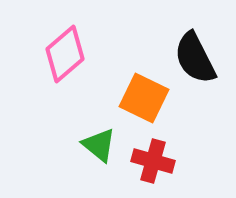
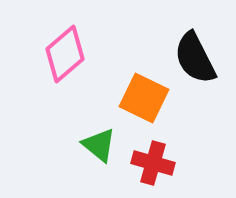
red cross: moved 2 px down
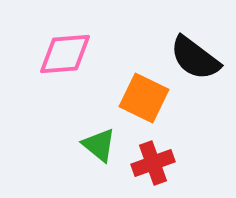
pink diamond: rotated 36 degrees clockwise
black semicircle: rotated 26 degrees counterclockwise
red cross: rotated 36 degrees counterclockwise
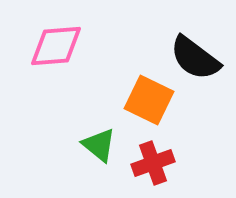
pink diamond: moved 9 px left, 8 px up
orange square: moved 5 px right, 2 px down
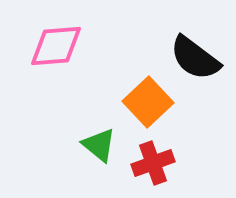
orange square: moved 1 px left, 2 px down; rotated 21 degrees clockwise
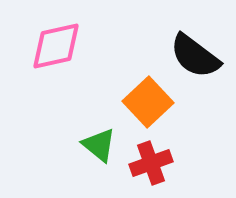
pink diamond: rotated 8 degrees counterclockwise
black semicircle: moved 2 px up
red cross: moved 2 px left
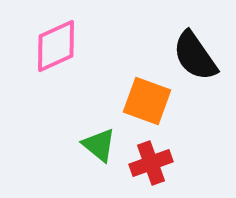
pink diamond: rotated 12 degrees counterclockwise
black semicircle: rotated 18 degrees clockwise
orange square: moved 1 px left, 1 px up; rotated 27 degrees counterclockwise
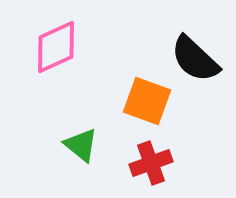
pink diamond: moved 1 px down
black semicircle: moved 3 px down; rotated 12 degrees counterclockwise
green triangle: moved 18 px left
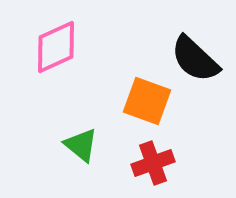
red cross: moved 2 px right
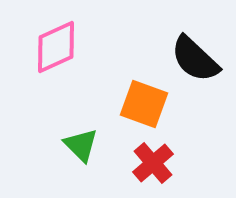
orange square: moved 3 px left, 3 px down
green triangle: rotated 6 degrees clockwise
red cross: rotated 21 degrees counterclockwise
